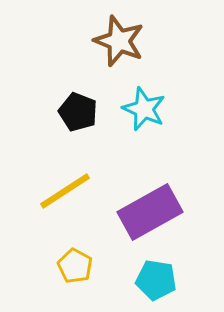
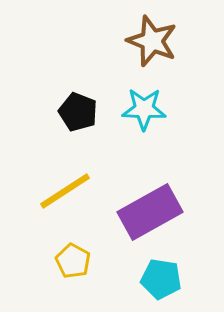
brown star: moved 33 px right
cyan star: rotated 21 degrees counterclockwise
yellow pentagon: moved 2 px left, 5 px up
cyan pentagon: moved 5 px right, 1 px up
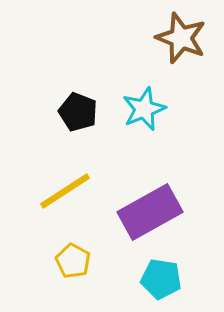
brown star: moved 29 px right, 3 px up
cyan star: rotated 24 degrees counterclockwise
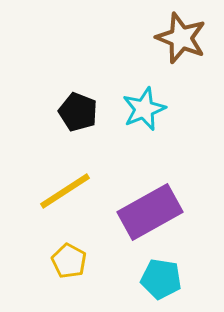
yellow pentagon: moved 4 px left
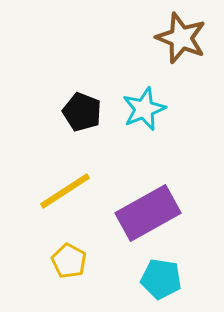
black pentagon: moved 4 px right
purple rectangle: moved 2 px left, 1 px down
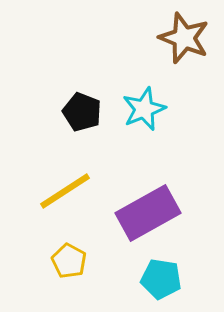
brown star: moved 3 px right
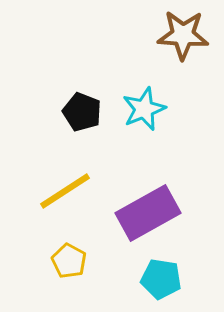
brown star: moved 1 px left, 3 px up; rotated 18 degrees counterclockwise
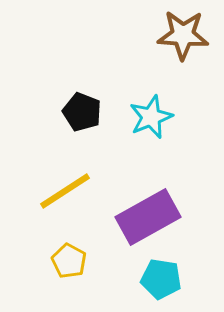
cyan star: moved 7 px right, 8 px down
purple rectangle: moved 4 px down
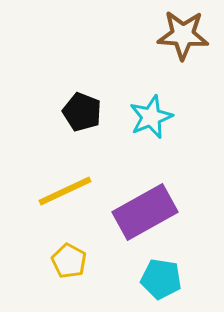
yellow line: rotated 8 degrees clockwise
purple rectangle: moved 3 px left, 5 px up
